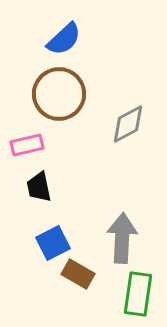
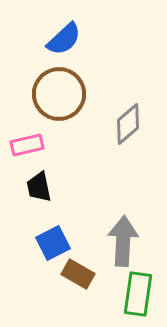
gray diamond: rotated 12 degrees counterclockwise
gray arrow: moved 1 px right, 3 px down
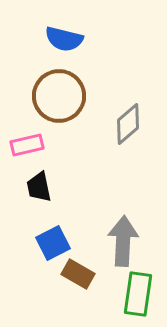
blue semicircle: rotated 57 degrees clockwise
brown circle: moved 2 px down
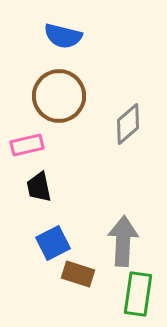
blue semicircle: moved 1 px left, 3 px up
brown rectangle: rotated 12 degrees counterclockwise
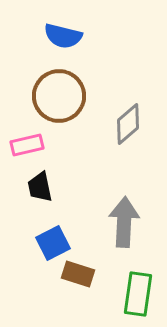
black trapezoid: moved 1 px right
gray arrow: moved 1 px right, 19 px up
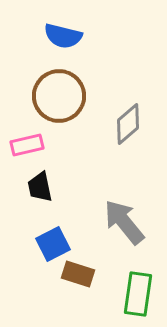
gray arrow: rotated 42 degrees counterclockwise
blue square: moved 1 px down
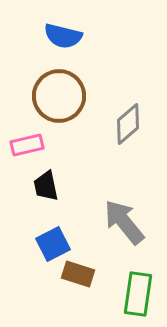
black trapezoid: moved 6 px right, 1 px up
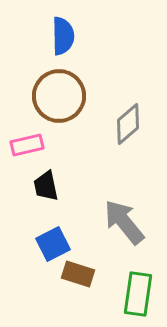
blue semicircle: rotated 105 degrees counterclockwise
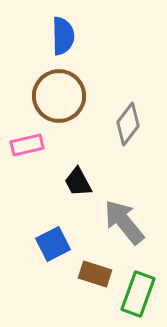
gray diamond: rotated 12 degrees counterclockwise
black trapezoid: moved 32 px right, 4 px up; rotated 16 degrees counterclockwise
brown rectangle: moved 17 px right
green rectangle: rotated 12 degrees clockwise
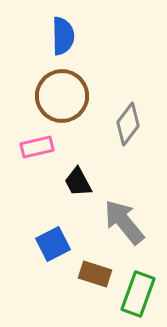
brown circle: moved 3 px right
pink rectangle: moved 10 px right, 2 px down
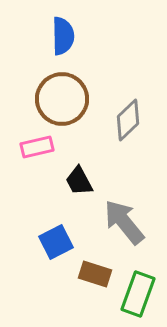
brown circle: moved 3 px down
gray diamond: moved 4 px up; rotated 9 degrees clockwise
black trapezoid: moved 1 px right, 1 px up
blue square: moved 3 px right, 2 px up
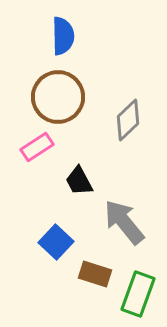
brown circle: moved 4 px left, 2 px up
pink rectangle: rotated 20 degrees counterclockwise
blue square: rotated 20 degrees counterclockwise
